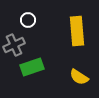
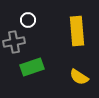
gray cross: moved 3 px up; rotated 15 degrees clockwise
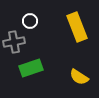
white circle: moved 2 px right, 1 px down
yellow rectangle: moved 4 px up; rotated 16 degrees counterclockwise
green rectangle: moved 1 px left, 1 px down
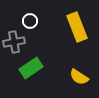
green rectangle: rotated 15 degrees counterclockwise
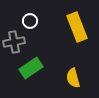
yellow semicircle: moved 6 px left, 1 px down; rotated 42 degrees clockwise
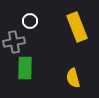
green rectangle: moved 6 px left; rotated 55 degrees counterclockwise
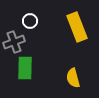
gray cross: rotated 10 degrees counterclockwise
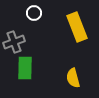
white circle: moved 4 px right, 8 px up
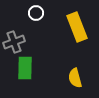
white circle: moved 2 px right
yellow semicircle: moved 2 px right
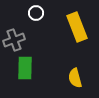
gray cross: moved 2 px up
